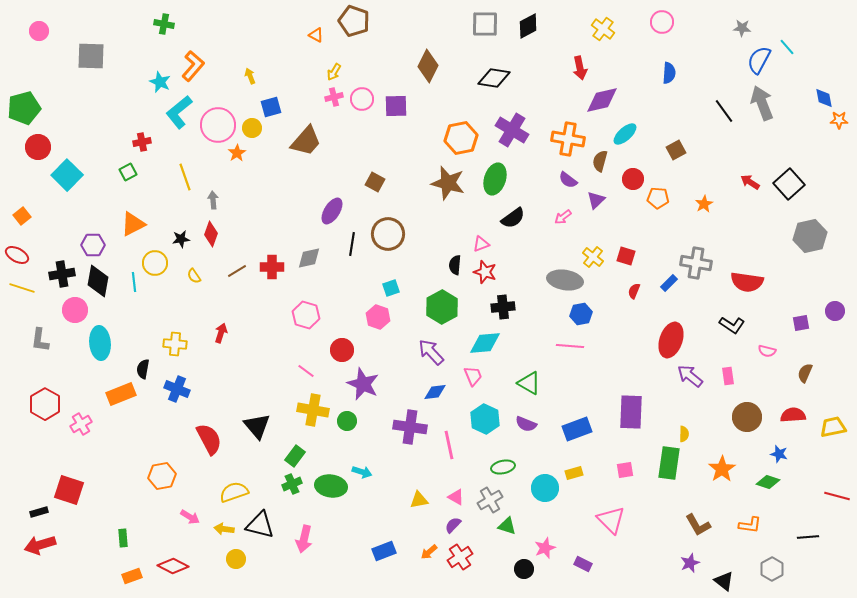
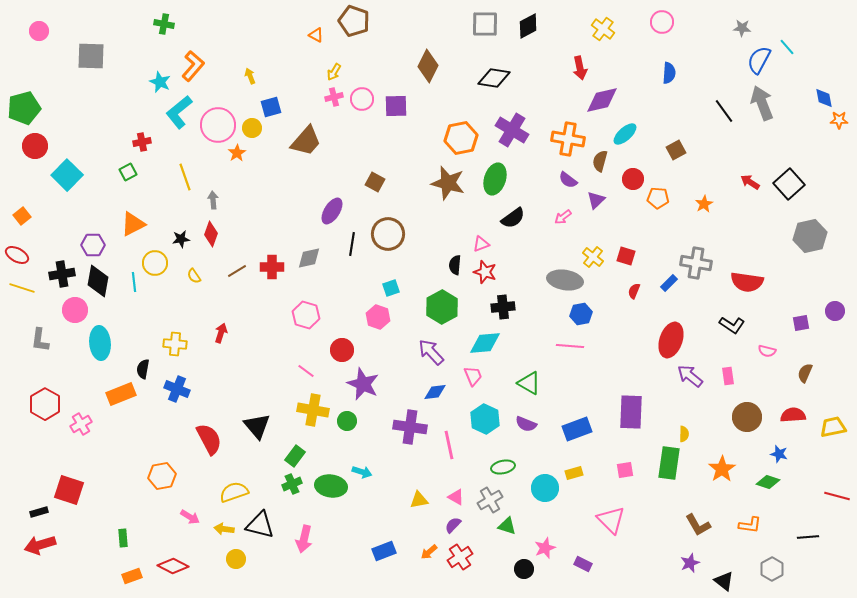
red circle at (38, 147): moved 3 px left, 1 px up
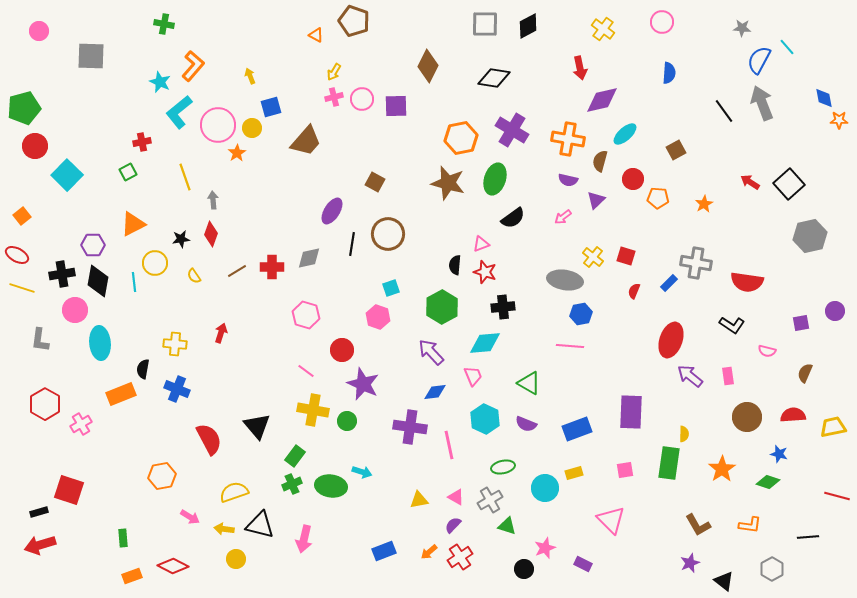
purple semicircle at (568, 180): rotated 24 degrees counterclockwise
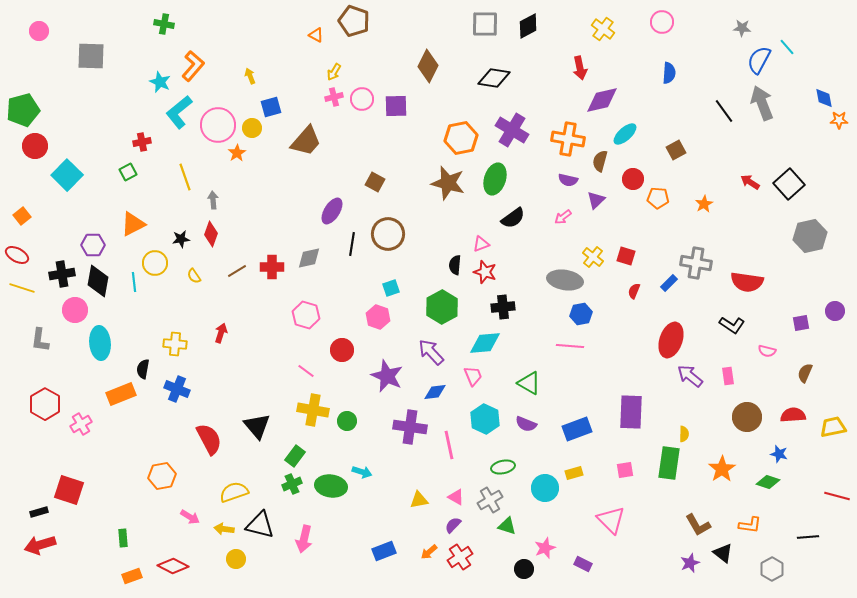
green pentagon at (24, 108): moved 1 px left, 2 px down
purple star at (363, 384): moved 24 px right, 8 px up
black triangle at (724, 581): moved 1 px left, 28 px up
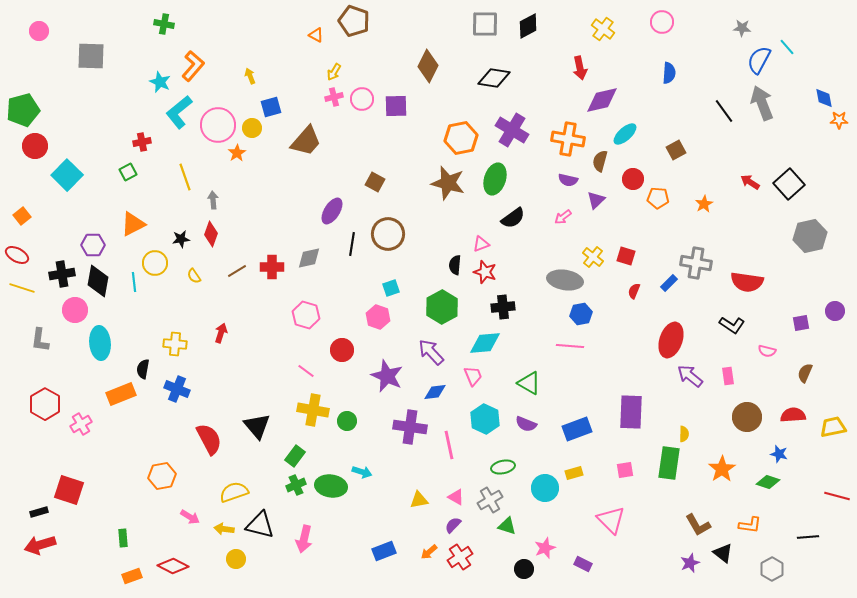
green cross at (292, 484): moved 4 px right, 1 px down
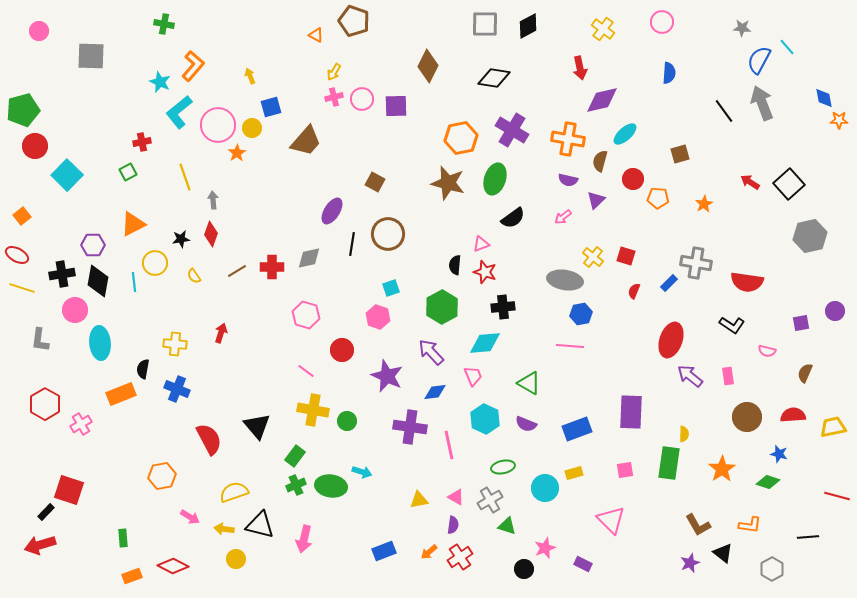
brown square at (676, 150): moved 4 px right, 4 px down; rotated 12 degrees clockwise
black rectangle at (39, 512): moved 7 px right; rotated 30 degrees counterclockwise
purple semicircle at (453, 525): rotated 144 degrees clockwise
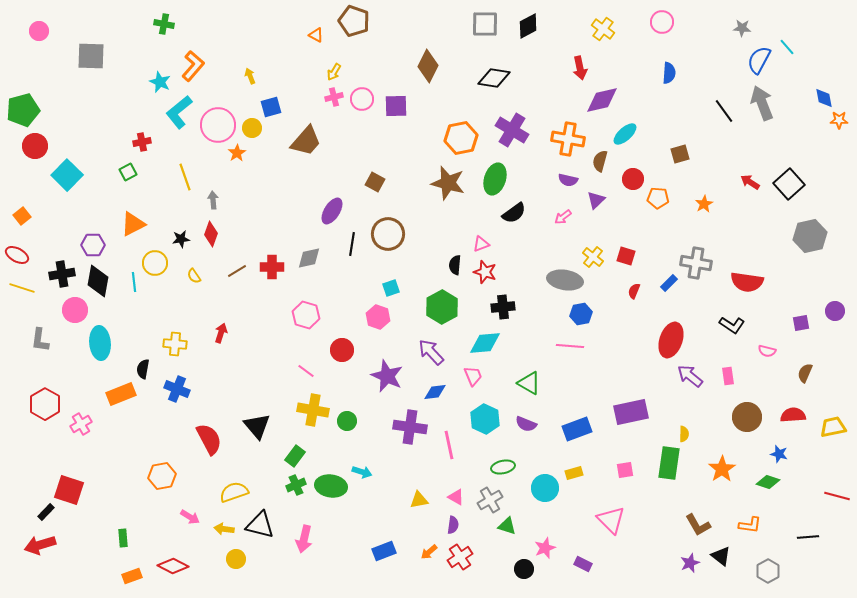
black semicircle at (513, 218): moved 1 px right, 5 px up
purple rectangle at (631, 412): rotated 76 degrees clockwise
black triangle at (723, 553): moved 2 px left, 3 px down
gray hexagon at (772, 569): moved 4 px left, 2 px down
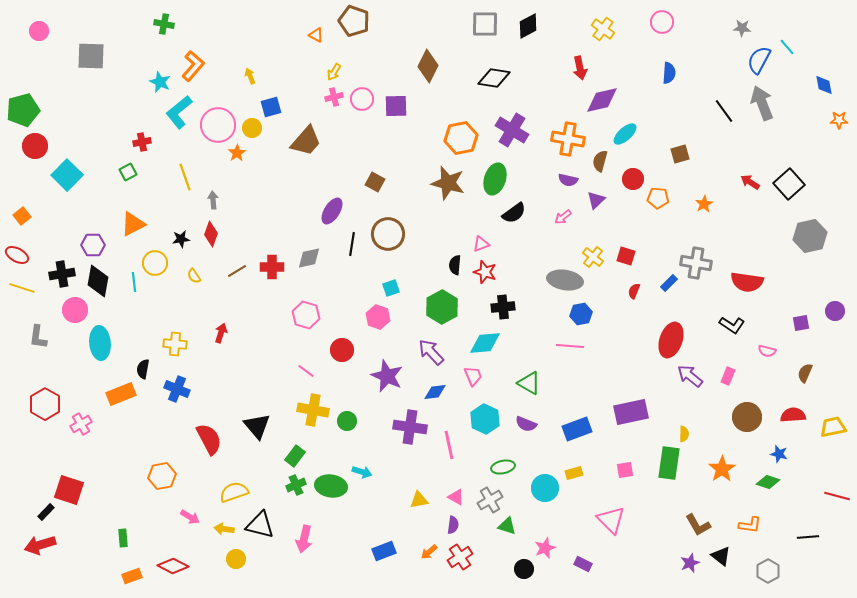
blue diamond at (824, 98): moved 13 px up
gray L-shape at (40, 340): moved 2 px left, 3 px up
pink rectangle at (728, 376): rotated 30 degrees clockwise
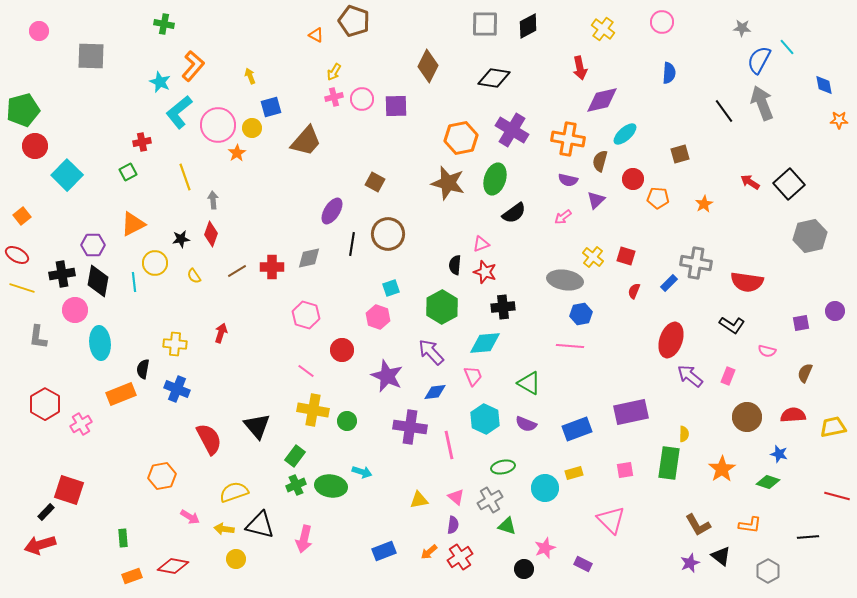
pink triangle at (456, 497): rotated 12 degrees clockwise
red diamond at (173, 566): rotated 16 degrees counterclockwise
